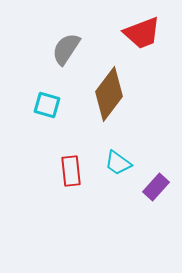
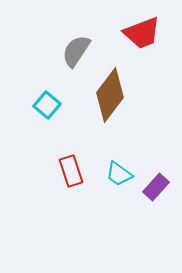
gray semicircle: moved 10 px right, 2 px down
brown diamond: moved 1 px right, 1 px down
cyan square: rotated 24 degrees clockwise
cyan trapezoid: moved 1 px right, 11 px down
red rectangle: rotated 12 degrees counterclockwise
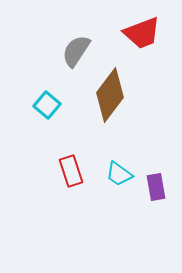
purple rectangle: rotated 52 degrees counterclockwise
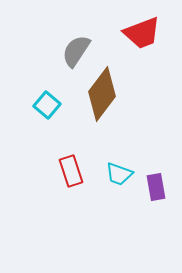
brown diamond: moved 8 px left, 1 px up
cyan trapezoid: rotated 16 degrees counterclockwise
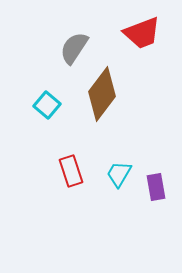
gray semicircle: moved 2 px left, 3 px up
cyan trapezoid: rotated 100 degrees clockwise
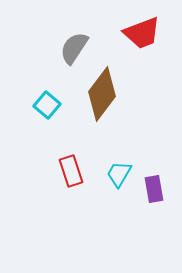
purple rectangle: moved 2 px left, 2 px down
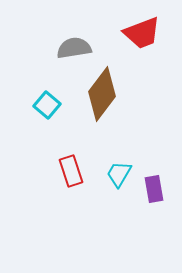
gray semicircle: rotated 48 degrees clockwise
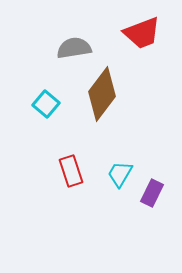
cyan square: moved 1 px left, 1 px up
cyan trapezoid: moved 1 px right
purple rectangle: moved 2 px left, 4 px down; rotated 36 degrees clockwise
